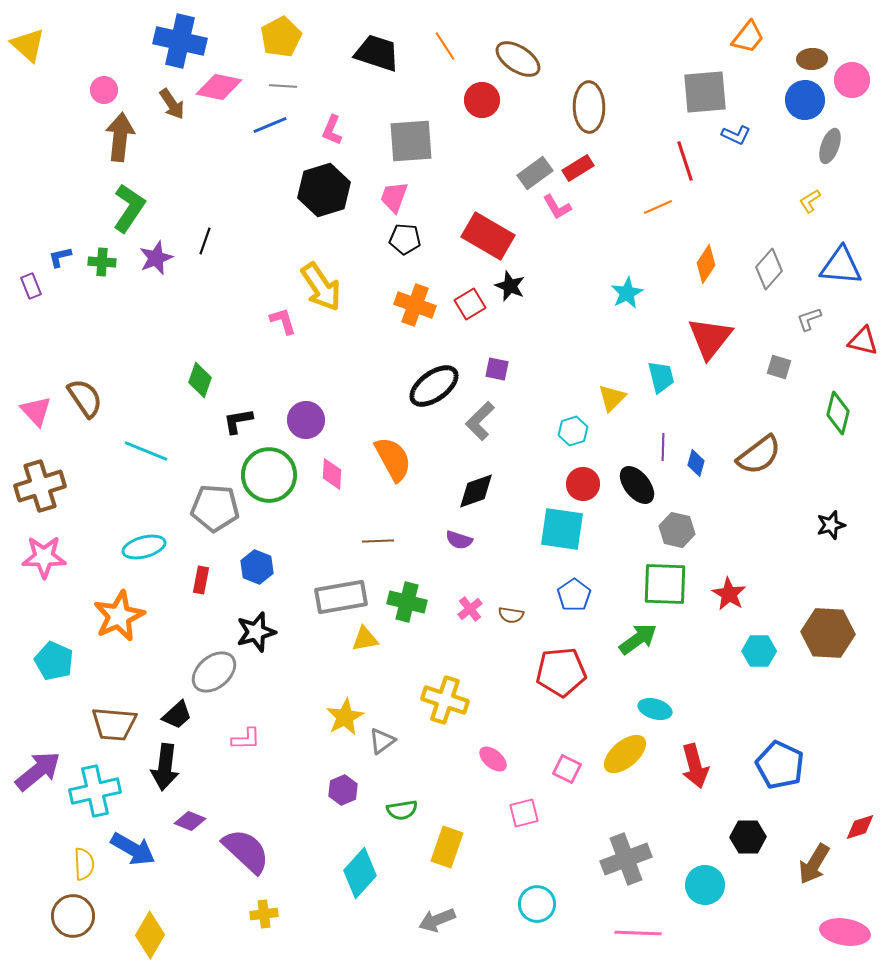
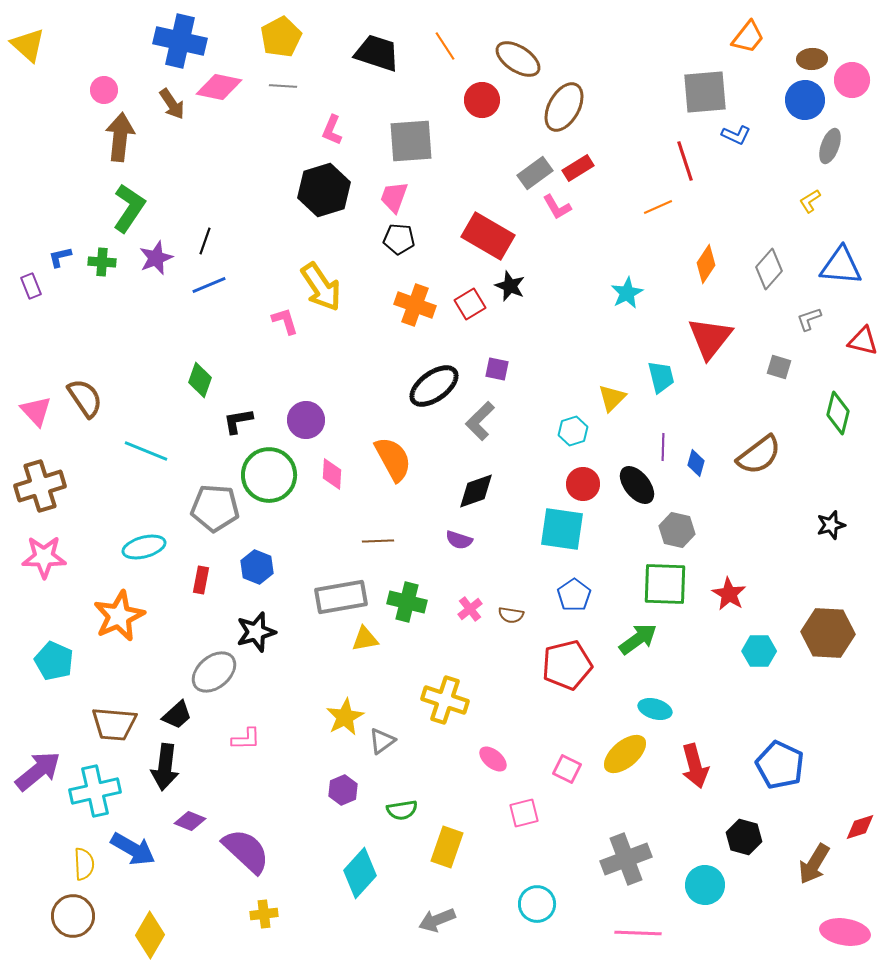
brown ellipse at (589, 107): moved 25 px left; rotated 30 degrees clockwise
blue line at (270, 125): moved 61 px left, 160 px down
black pentagon at (405, 239): moved 6 px left
pink L-shape at (283, 321): moved 2 px right
red pentagon at (561, 672): moved 6 px right, 7 px up; rotated 9 degrees counterclockwise
black hexagon at (748, 837): moved 4 px left; rotated 16 degrees clockwise
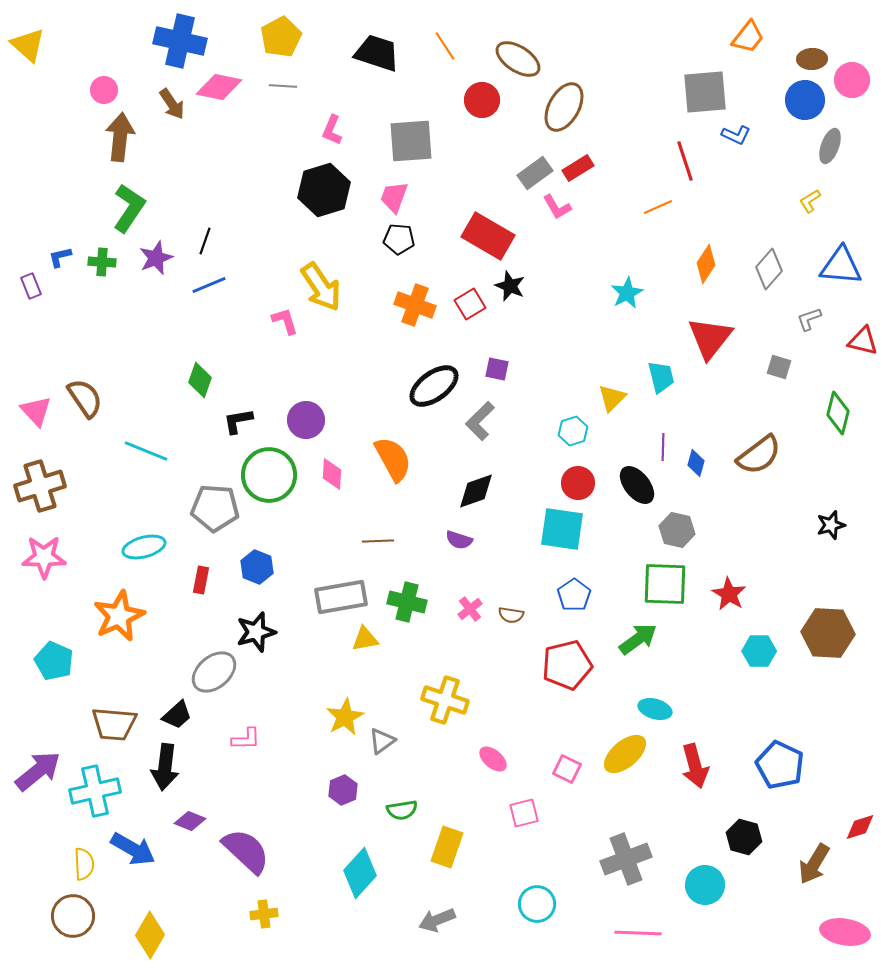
red circle at (583, 484): moved 5 px left, 1 px up
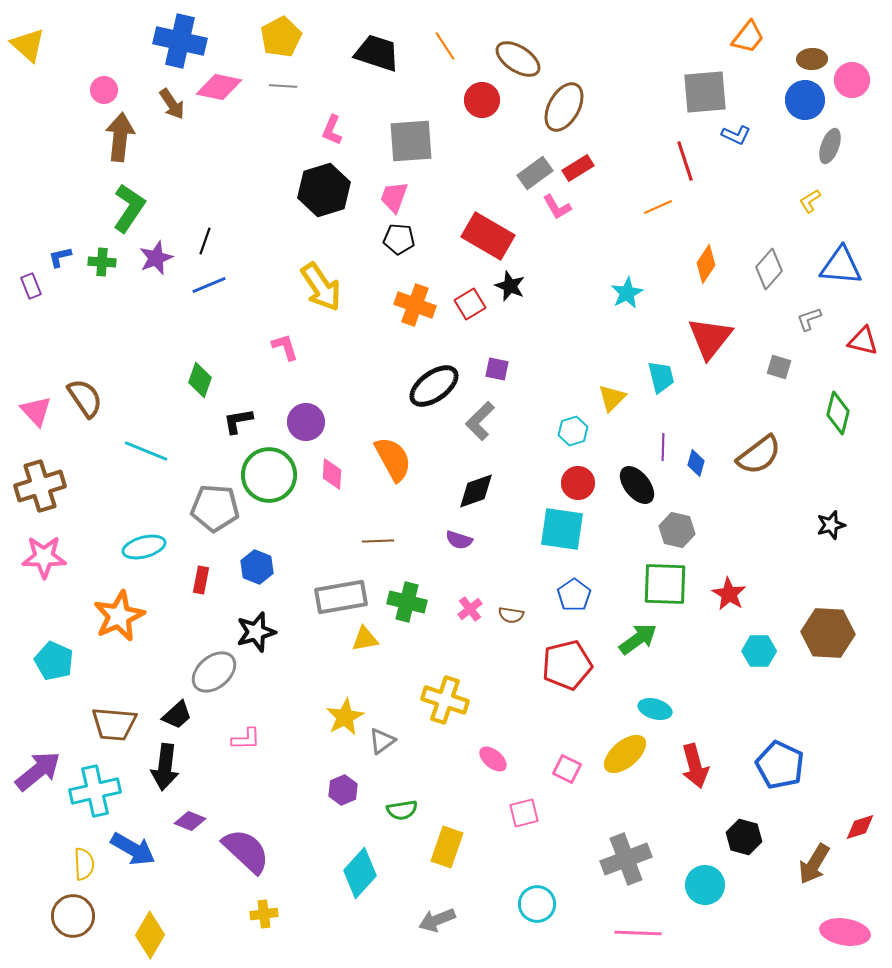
pink L-shape at (285, 321): moved 26 px down
purple circle at (306, 420): moved 2 px down
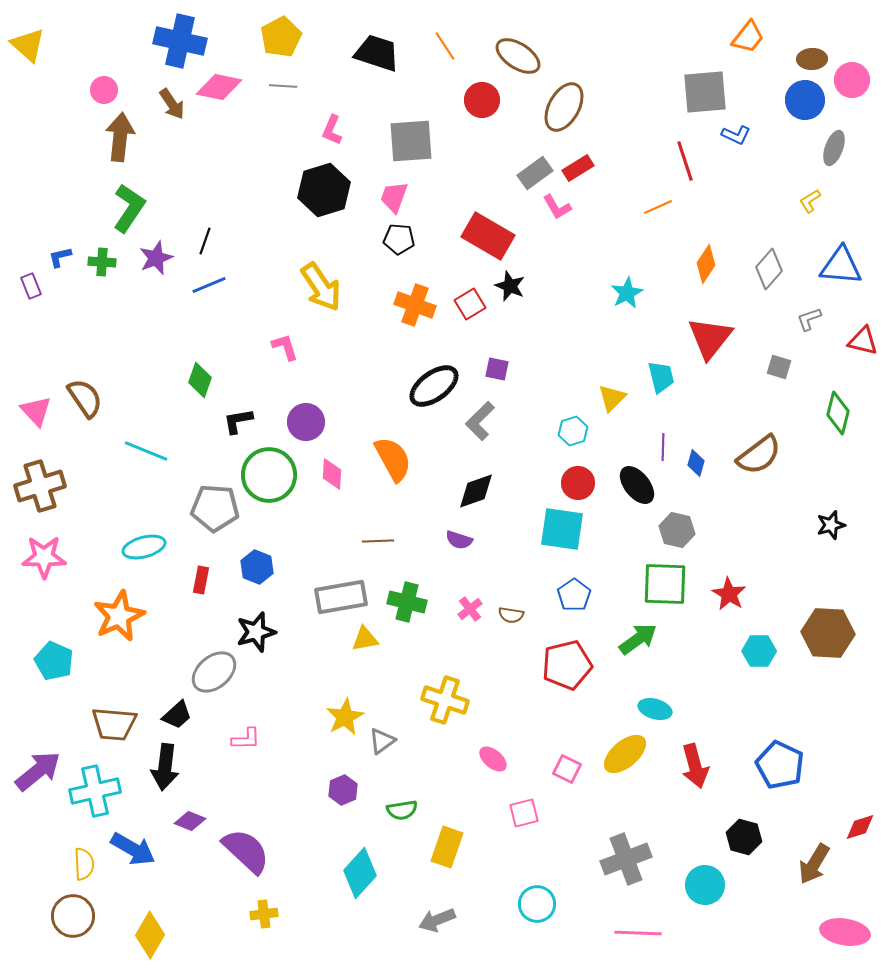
brown ellipse at (518, 59): moved 3 px up
gray ellipse at (830, 146): moved 4 px right, 2 px down
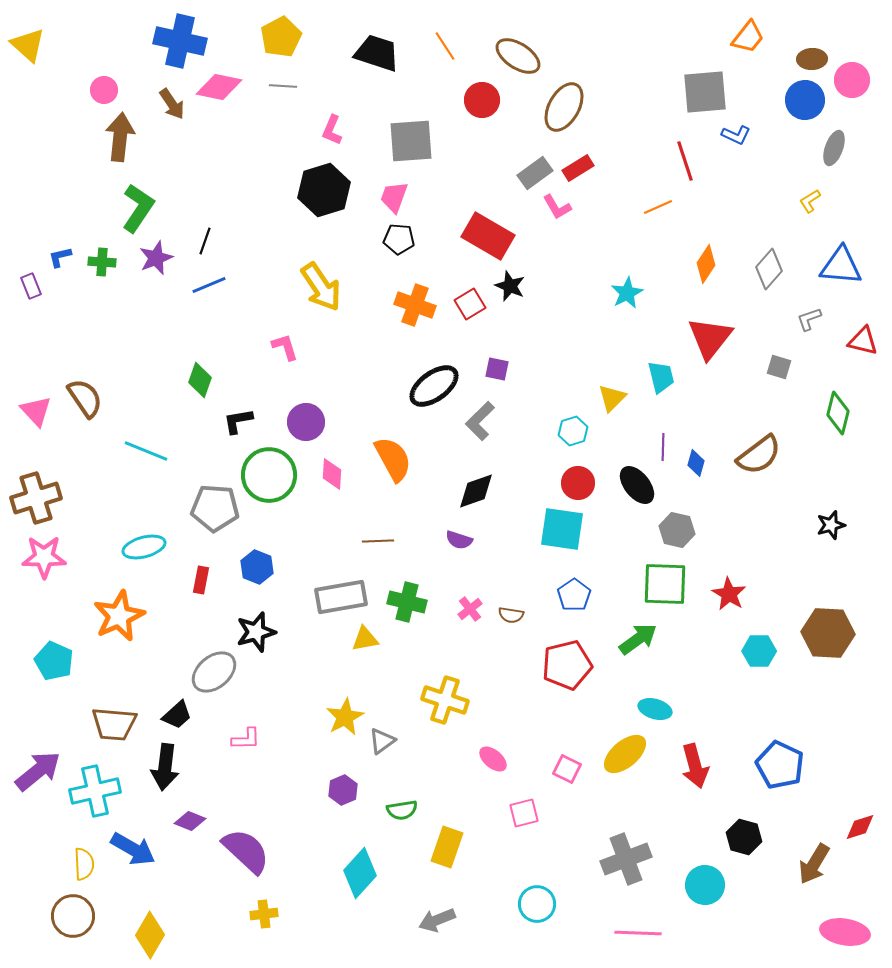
green L-shape at (129, 208): moved 9 px right
brown cross at (40, 486): moved 4 px left, 12 px down
